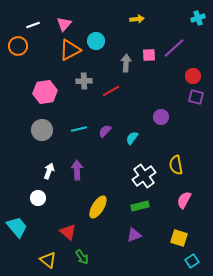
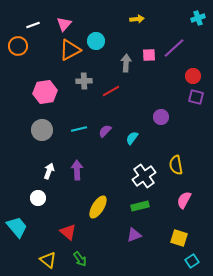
green arrow: moved 2 px left, 2 px down
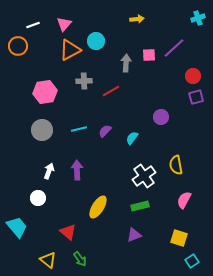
purple square: rotated 28 degrees counterclockwise
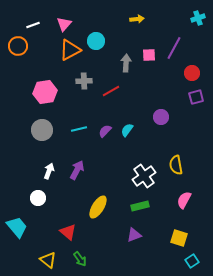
purple line: rotated 20 degrees counterclockwise
red circle: moved 1 px left, 3 px up
cyan semicircle: moved 5 px left, 8 px up
purple arrow: rotated 30 degrees clockwise
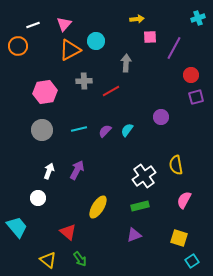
pink square: moved 1 px right, 18 px up
red circle: moved 1 px left, 2 px down
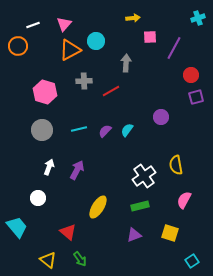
yellow arrow: moved 4 px left, 1 px up
pink hexagon: rotated 25 degrees clockwise
white arrow: moved 4 px up
yellow square: moved 9 px left, 5 px up
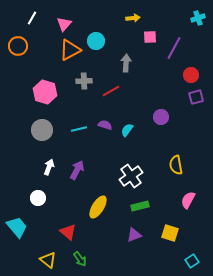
white line: moved 1 px left, 7 px up; rotated 40 degrees counterclockwise
purple semicircle: moved 6 px up; rotated 64 degrees clockwise
white cross: moved 13 px left
pink semicircle: moved 4 px right
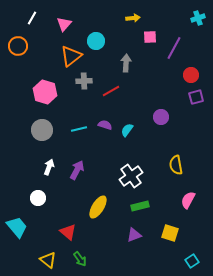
orange triangle: moved 1 px right, 6 px down; rotated 10 degrees counterclockwise
